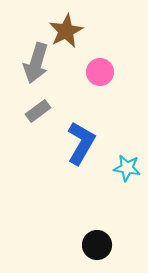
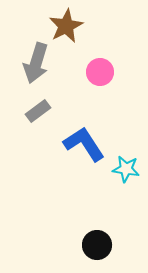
brown star: moved 5 px up
blue L-shape: moved 3 px right, 1 px down; rotated 63 degrees counterclockwise
cyan star: moved 1 px left, 1 px down
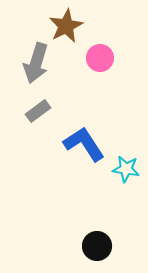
pink circle: moved 14 px up
black circle: moved 1 px down
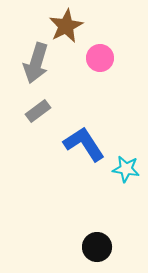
black circle: moved 1 px down
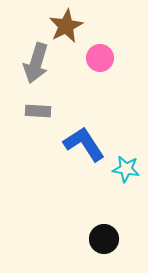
gray rectangle: rotated 40 degrees clockwise
black circle: moved 7 px right, 8 px up
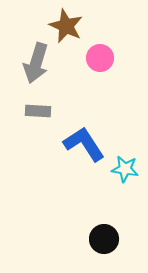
brown star: rotated 20 degrees counterclockwise
cyan star: moved 1 px left
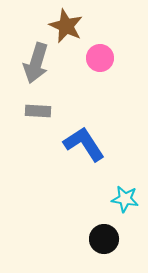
cyan star: moved 30 px down
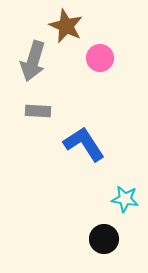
gray arrow: moved 3 px left, 2 px up
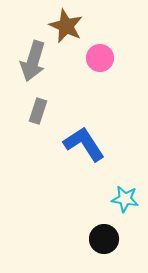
gray rectangle: rotated 75 degrees counterclockwise
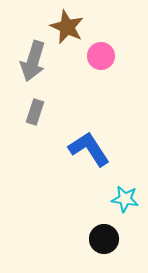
brown star: moved 1 px right, 1 px down
pink circle: moved 1 px right, 2 px up
gray rectangle: moved 3 px left, 1 px down
blue L-shape: moved 5 px right, 5 px down
